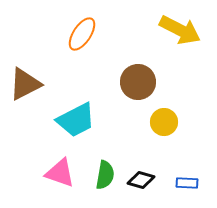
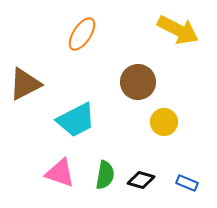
yellow arrow: moved 2 px left
blue rectangle: rotated 20 degrees clockwise
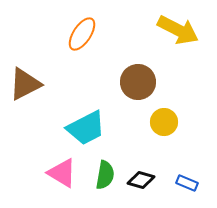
cyan trapezoid: moved 10 px right, 8 px down
pink triangle: moved 2 px right; rotated 12 degrees clockwise
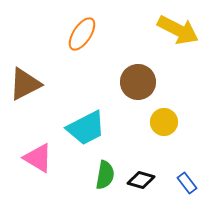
pink triangle: moved 24 px left, 15 px up
blue rectangle: rotated 30 degrees clockwise
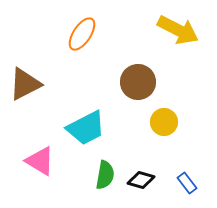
pink triangle: moved 2 px right, 3 px down
